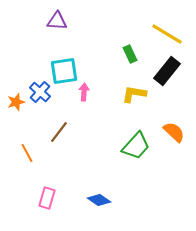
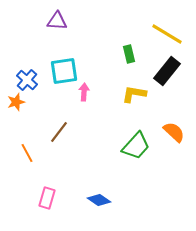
green rectangle: moved 1 px left; rotated 12 degrees clockwise
blue cross: moved 13 px left, 12 px up
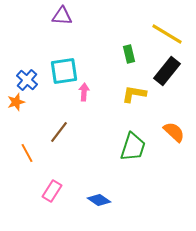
purple triangle: moved 5 px right, 5 px up
green trapezoid: moved 3 px left, 1 px down; rotated 24 degrees counterclockwise
pink rectangle: moved 5 px right, 7 px up; rotated 15 degrees clockwise
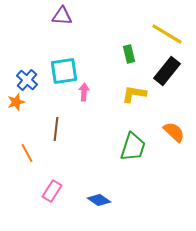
brown line: moved 3 px left, 3 px up; rotated 30 degrees counterclockwise
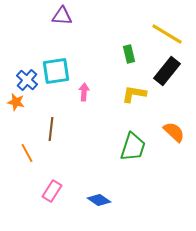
cyan square: moved 8 px left
orange star: rotated 30 degrees clockwise
brown line: moved 5 px left
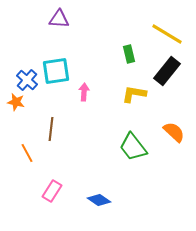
purple triangle: moved 3 px left, 3 px down
green trapezoid: rotated 124 degrees clockwise
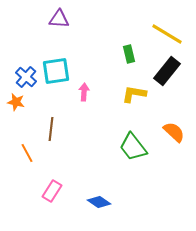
blue cross: moved 1 px left, 3 px up
blue diamond: moved 2 px down
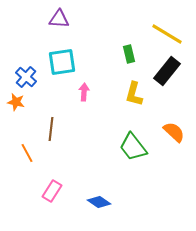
cyan square: moved 6 px right, 9 px up
yellow L-shape: rotated 85 degrees counterclockwise
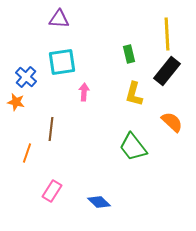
yellow line: rotated 56 degrees clockwise
orange semicircle: moved 2 px left, 10 px up
orange line: rotated 48 degrees clockwise
blue diamond: rotated 10 degrees clockwise
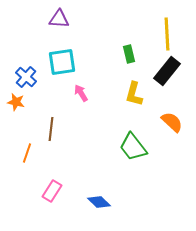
pink arrow: moved 3 px left, 1 px down; rotated 36 degrees counterclockwise
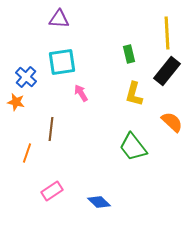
yellow line: moved 1 px up
pink rectangle: rotated 25 degrees clockwise
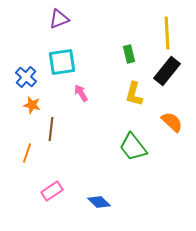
purple triangle: rotated 25 degrees counterclockwise
orange star: moved 16 px right, 3 px down
